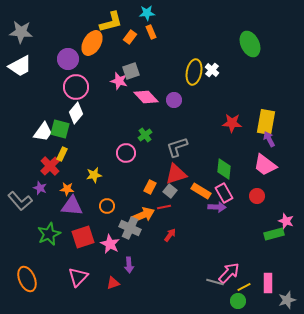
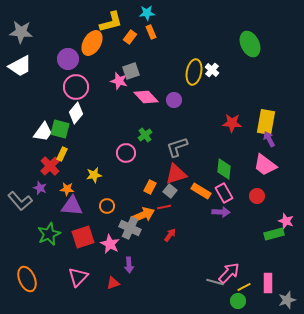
purple arrow at (217, 207): moved 4 px right, 5 px down
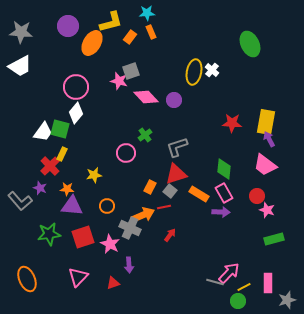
purple circle at (68, 59): moved 33 px up
orange rectangle at (201, 191): moved 2 px left, 3 px down
pink star at (286, 221): moved 19 px left, 11 px up
green star at (49, 234): rotated 15 degrees clockwise
green rectangle at (274, 234): moved 5 px down
